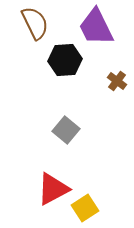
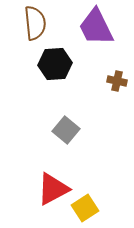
brown semicircle: rotated 20 degrees clockwise
black hexagon: moved 10 px left, 4 px down
brown cross: rotated 24 degrees counterclockwise
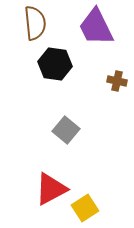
black hexagon: rotated 12 degrees clockwise
red triangle: moved 2 px left
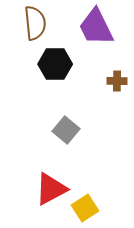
black hexagon: rotated 8 degrees counterclockwise
brown cross: rotated 12 degrees counterclockwise
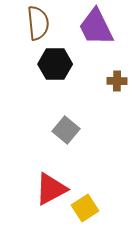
brown semicircle: moved 3 px right
